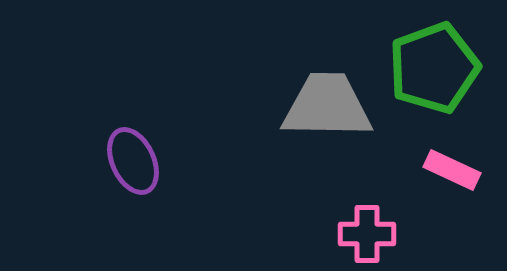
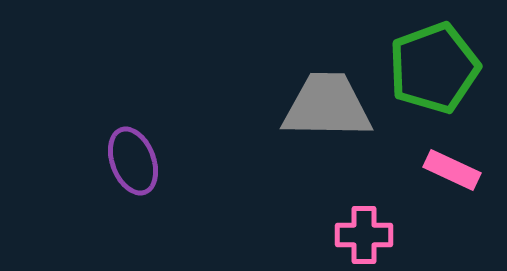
purple ellipse: rotated 4 degrees clockwise
pink cross: moved 3 px left, 1 px down
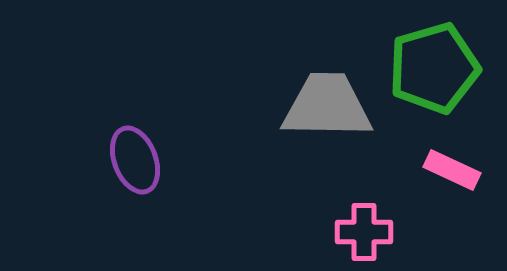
green pentagon: rotated 4 degrees clockwise
purple ellipse: moved 2 px right, 1 px up
pink cross: moved 3 px up
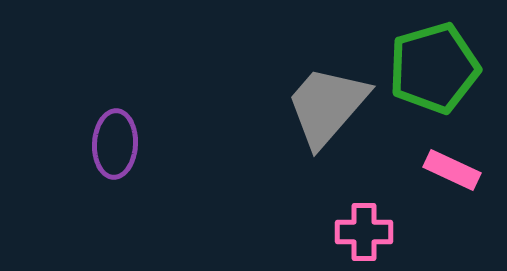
gray trapezoid: rotated 50 degrees counterclockwise
purple ellipse: moved 20 px left, 16 px up; rotated 24 degrees clockwise
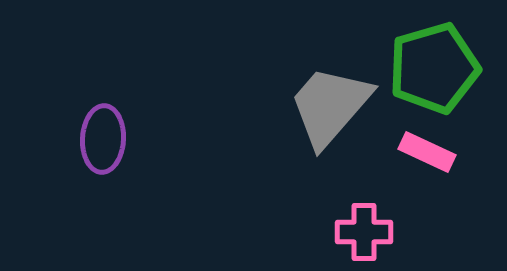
gray trapezoid: moved 3 px right
purple ellipse: moved 12 px left, 5 px up
pink rectangle: moved 25 px left, 18 px up
